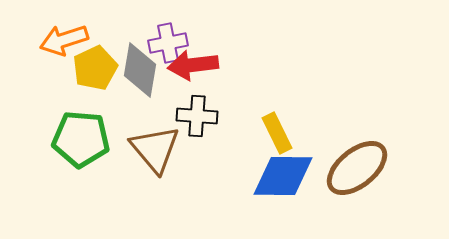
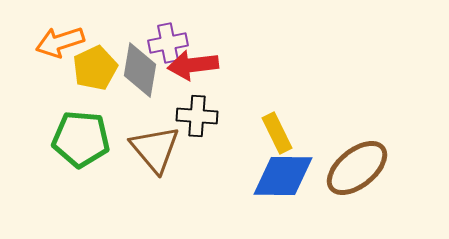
orange arrow: moved 4 px left, 2 px down
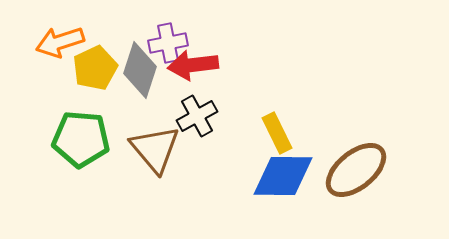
gray diamond: rotated 8 degrees clockwise
black cross: rotated 33 degrees counterclockwise
brown ellipse: moved 1 px left, 2 px down
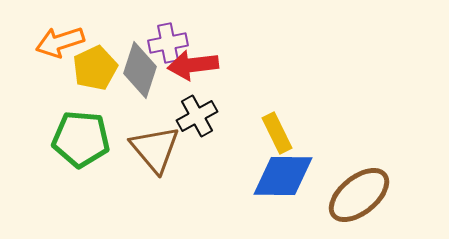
brown ellipse: moved 3 px right, 25 px down
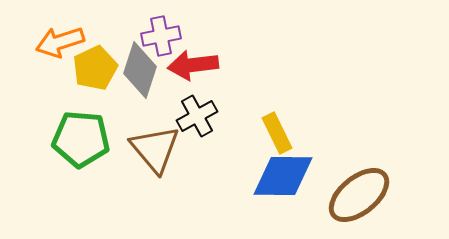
purple cross: moved 7 px left, 7 px up
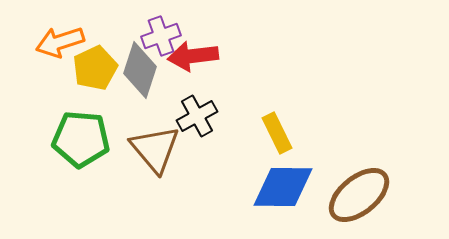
purple cross: rotated 9 degrees counterclockwise
red arrow: moved 9 px up
blue diamond: moved 11 px down
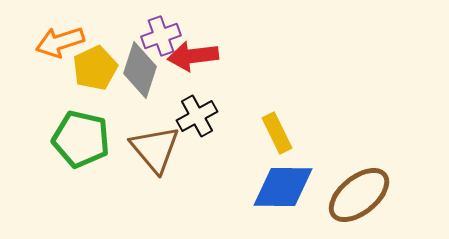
green pentagon: rotated 8 degrees clockwise
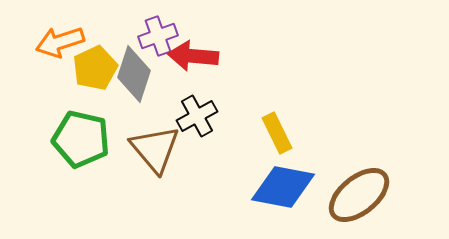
purple cross: moved 3 px left
red arrow: rotated 12 degrees clockwise
gray diamond: moved 6 px left, 4 px down
blue diamond: rotated 10 degrees clockwise
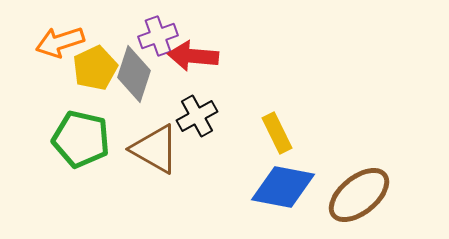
brown triangle: rotated 20 degrees counterclockwise
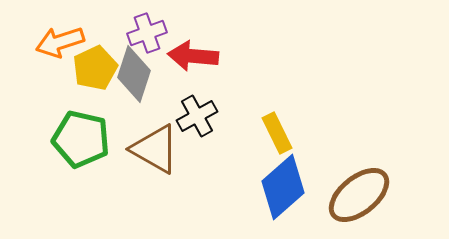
purple cross: moved 11 px left, 3 px up
blue diamond: rotated 52 degrees counterclockwise
